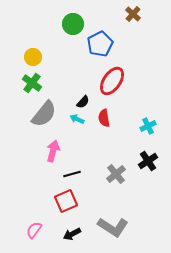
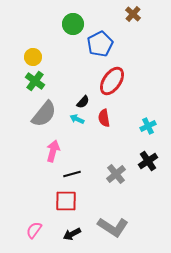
green cross: moved 3 px right, 2 px up
red square: rotated 25 degrees clockwise
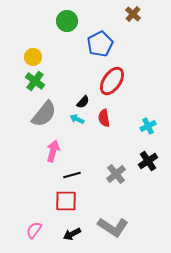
green circle: moved 6 px left, 3 px up
black line: moved 1 px down
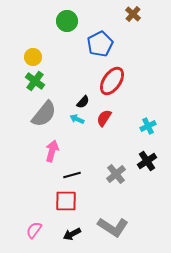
red semicircle: rotated 42 degrees clockwise
pink arrow: moved 1 px left
black cross: moved 1 px left
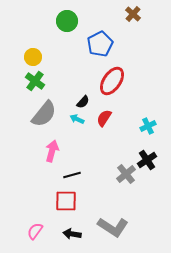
black cross: moved 1 px up
gray cross: moved 10 px right
pink semicircle: moved 1 px right, 1 px down
black arrow: rotated 36 degrees clockwise
